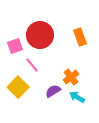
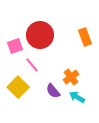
orange rectangle: moved 5 px right
purple semicircle: rotated 98 degrees counterclockwise
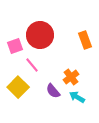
orange rectangle: moved 3 px down
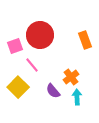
cyan arrow: rotated 56 degrees clockwise
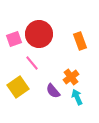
red circle: moved 1 px left, 1 px up
orange rectangle: moved 5 px left, 1 px down
pink square: moved 1 px left, 7 px up
pink line: moved 2 px up
yellow square: rotated 10 degrees clockwise
cyan arrow: rotated 21 degrees counterclockwise
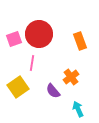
pink line: rotated 49 degrees clockwise
cyan arrow: moved 1 px right, 12 px down
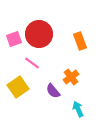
pink line: rotated 63 degrees counterclockwise
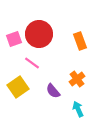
orange cross: moved 6 px right, 2 px down
